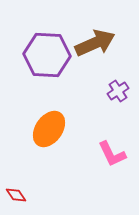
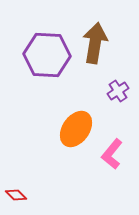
brown arrow: rotated 57 degrees counterclockwise
orange ellipse: moved 27 px right
pink L-shape: rotated 64 degrees clockwise
red diamond: rotated 10 degrees counterclockwise
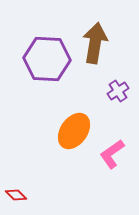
purple hexagon: moved 4 px down
orange ellipse: moved 2 px left, 2 px down
pink L-shape: rotated 16 degrees clockwise
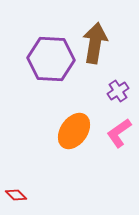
purple hexagon: moved 4 px right
pink L-shape: moved 7 px right, 21 px up
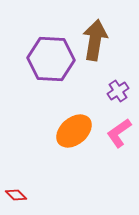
brown arrow: moved 3 px up
orange ellipse: rotated 15 degrees clockwise
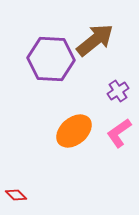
brown arrow: rotated 42 degrees clockwise
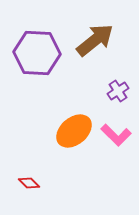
purple hexagon: moved 14 px left, 6 px up
pink L-shape: moved 3 px left, 2 px down; rotated 100 degrees counterclockwise
red diamond: moved 13 px right, 12 px up
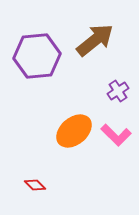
purple hexagon: moved 3 px down; rotated 9 degrees counterclockwise
red diamond: moved 6 px right, 2 px down
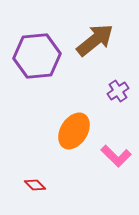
orange ellipse: rotated 18 degrees counterclockwise
pink L-shape: moved 21 px down
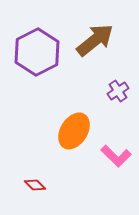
purple hexagon: moved 4 px up; rotated 21 degrees counterclockwise
